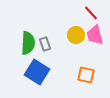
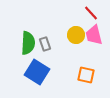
pink trapezoid: moved 1 px left
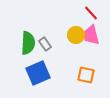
pink trapezoid: moved 3 px left
gray rectangle: rotated 16 degrees counterclockwise
blue square: moved 1 px right, 1 px down; rotated 35 degrees clockwise
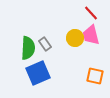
yellow circle: moved 1 px left, 3 px down
green semicircle: moved 5 px down
orange square: moved 9 px right, 1 px down
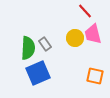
red line: moved 6 px left, 2 px up
pink trapezoid: moved 2 px right, 1 px up
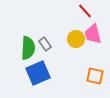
yellow circle: moved 1 px right, 1 px down
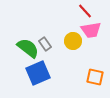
pink trapezoid: moved 2 px left, 4 px up; rotated 85 degrees counterclockwise
yellow circle: moved 3 px left, 2 px down
green semicircle: rotated 55 degrees counterclockwise
orange square: moved 1 px down
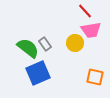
yellow circle: moved 2 px right, 2 px down
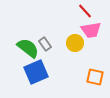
blue square: moved 2 px left, 1 px up
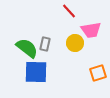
red line: moved 16 px left
gray rectangle: rotated 48 degrees clockwise
green semicircle: moved 1 px left
blue square: rotated 25 degrees clockwise
orange square: moved 3 px right, 4 px up; rotated 30 degrees counterclockwise
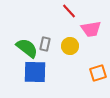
pink trapezoid: moved 1 px up
yellow circle: moved 5 px left, 3 px down
blue square: moved 1 px left
